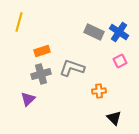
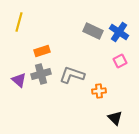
gray rectangle: moved 1 px left, 1 px up
gray L-shape: moved 7 px down
purple triangle: moved 9 px left, 19 px up; rotated 35 degrees counterclockwise
black triangle: moved 1 px right
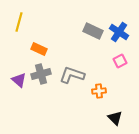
orange rectangle: moved 3 px left, 2 px up; rotated 42 degrees clockwise
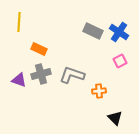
yellow line: rotated 12 degrees counterclockwise
purple triangle: rotated 21 degrees counterclockwise
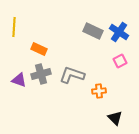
yellow line: moved 5 px left, 5 px down
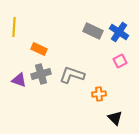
orange cross: moved 3 px down
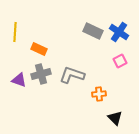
yellow line: moved 1 px right, 5 px down
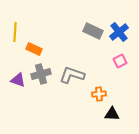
blue cross: rotated 18 degrees clockwise
orange rectangle: moved 5 px left
purple triangle: moved 1 px left
black triangle: moved 3 px left, 4 px up; rotated 42 degrees counterclockwise
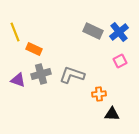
yellow line: rotated 24 degrees counterclockwise
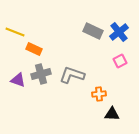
yellow line: rotated 48 degrees counterclockwise
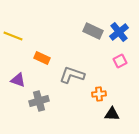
yellow line: moved 2 px left, 4 px down
orange rectangle: moved 8 px right, 9 px down
gray cross: moved 2 px left, 27 px down
